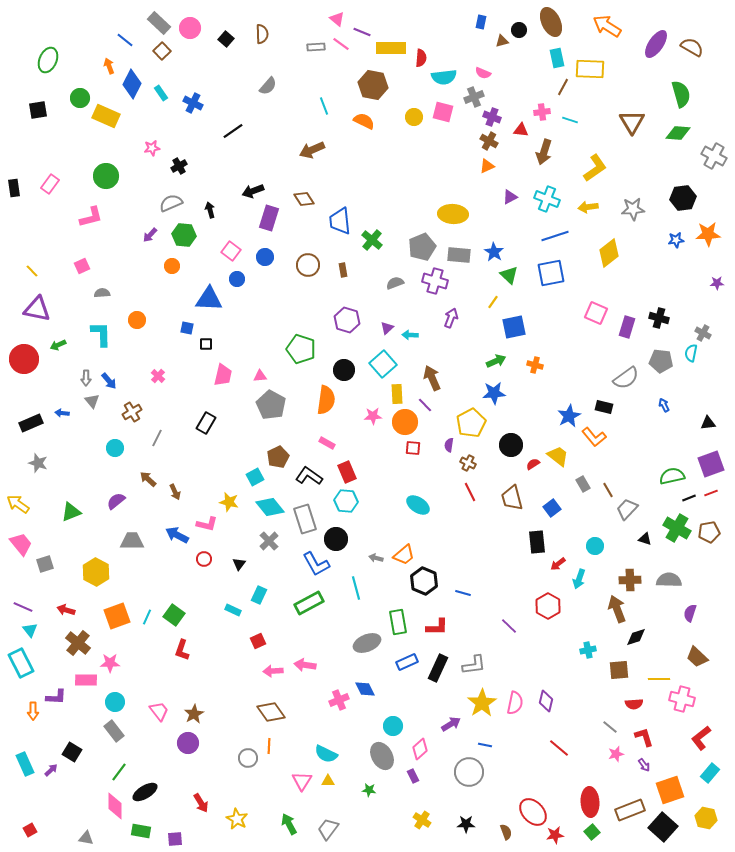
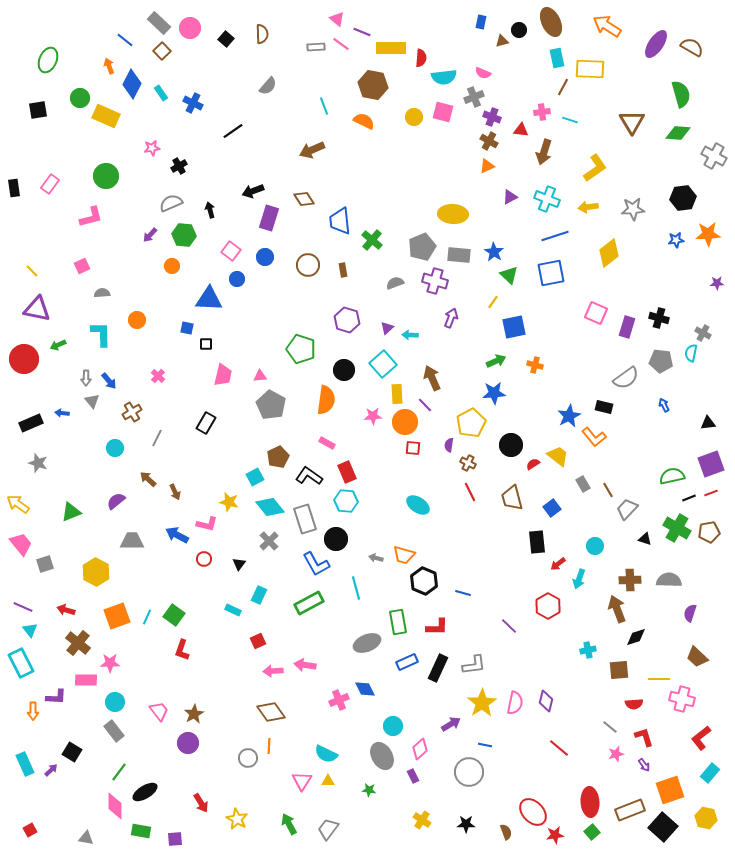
orange trapezoid at (404, 555): rotated 55 degrees clockwise
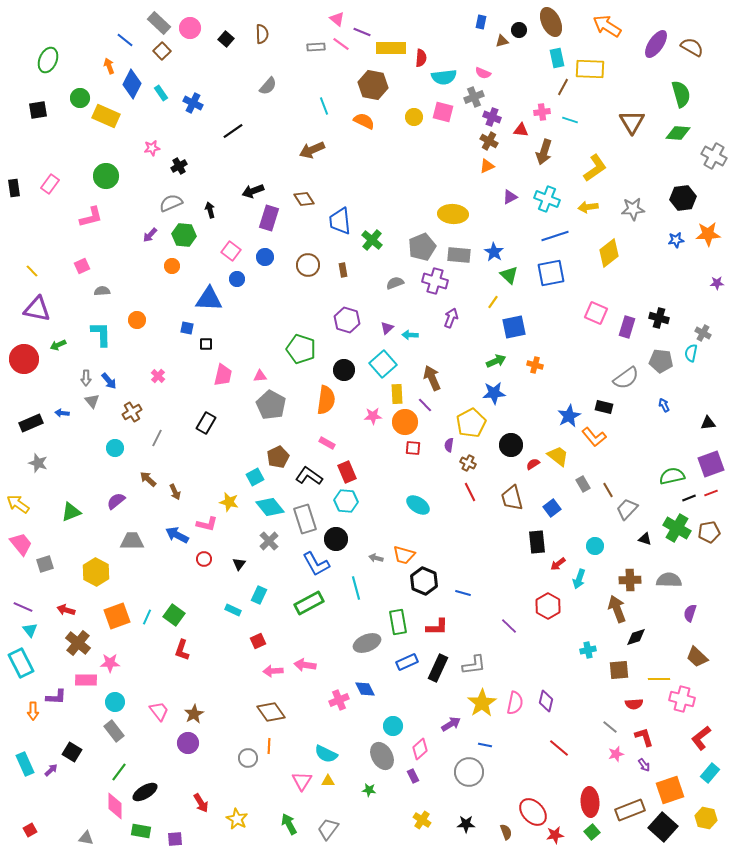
gray semicircle at (102, 293): moved 2 px up
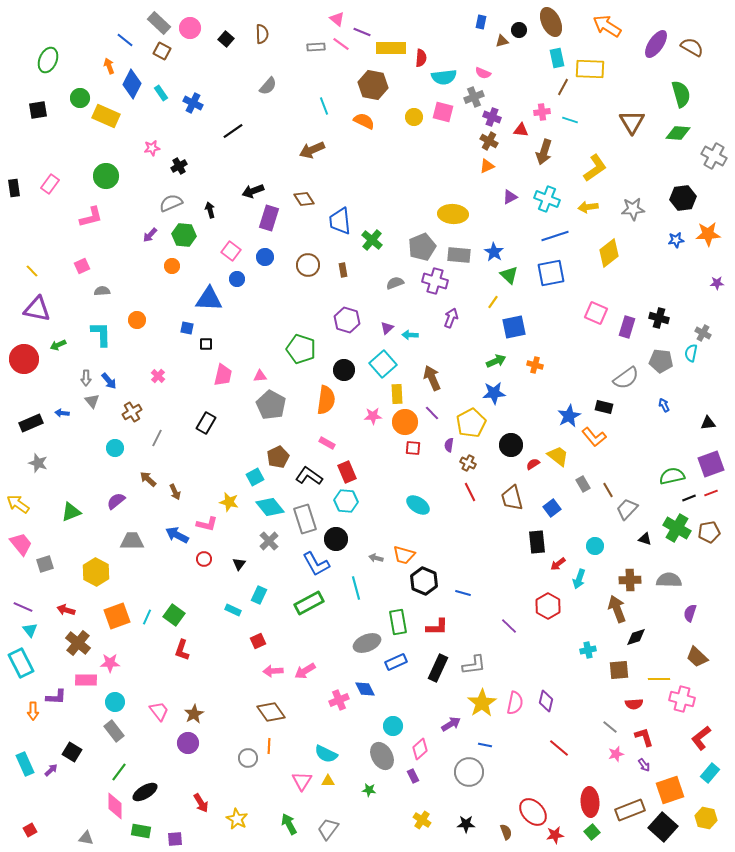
brown square at (162, 51): rotated 18 degrees counterclockwise
purple line at (425, 405): moved 7 px right, 8 px down
blue rectangle at (407, 662): moved 11 px left
pink arrow at (305, 665): moved 6 px down; rotated 40 degrees counterclockwise
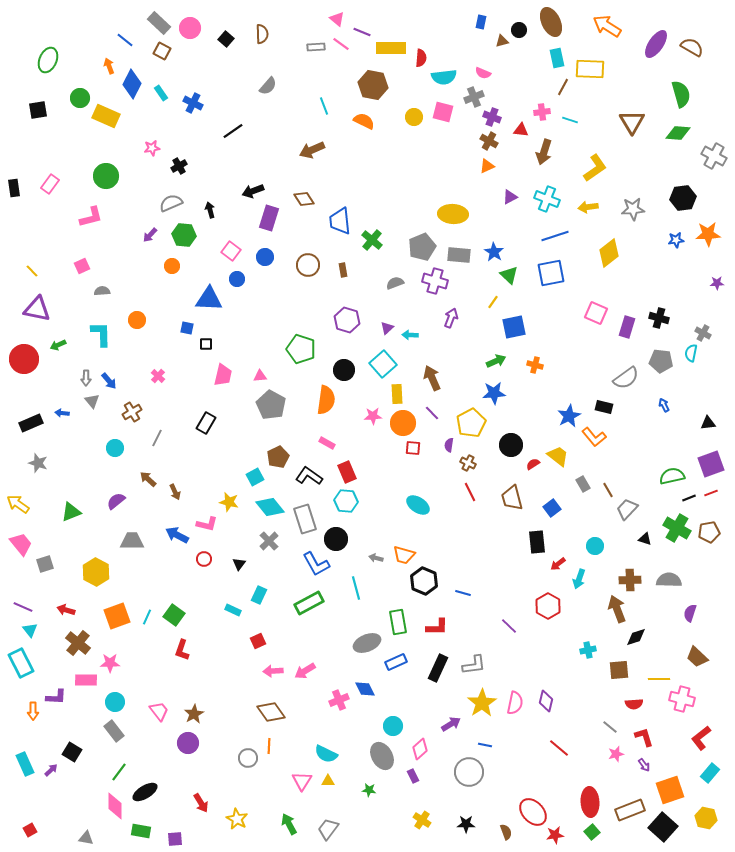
orange circle at (405, 422): moved 2 px left, 1 px down
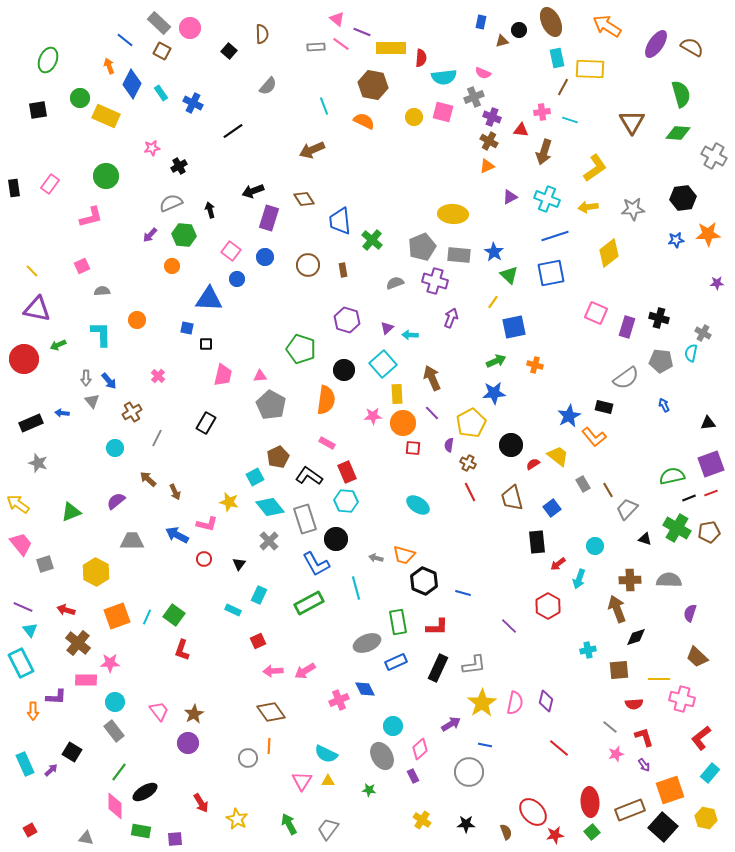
black square at (226, 39): moved 3 px right, 12 px down
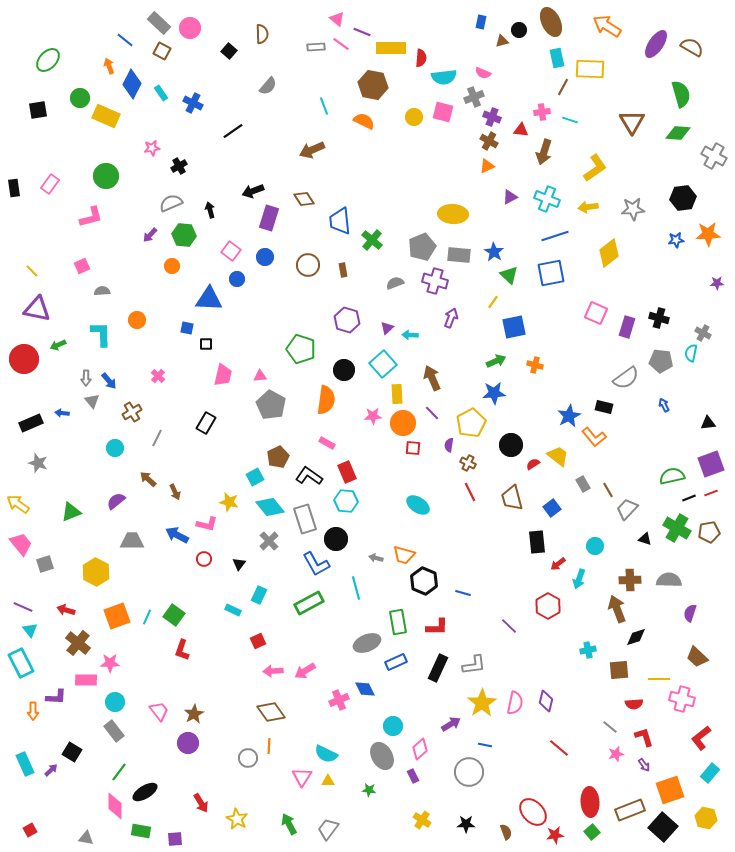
green ellipse at (48, 60): rotated 20 degrees clockwise
pink triangle at (302, 781): moved 4 px up
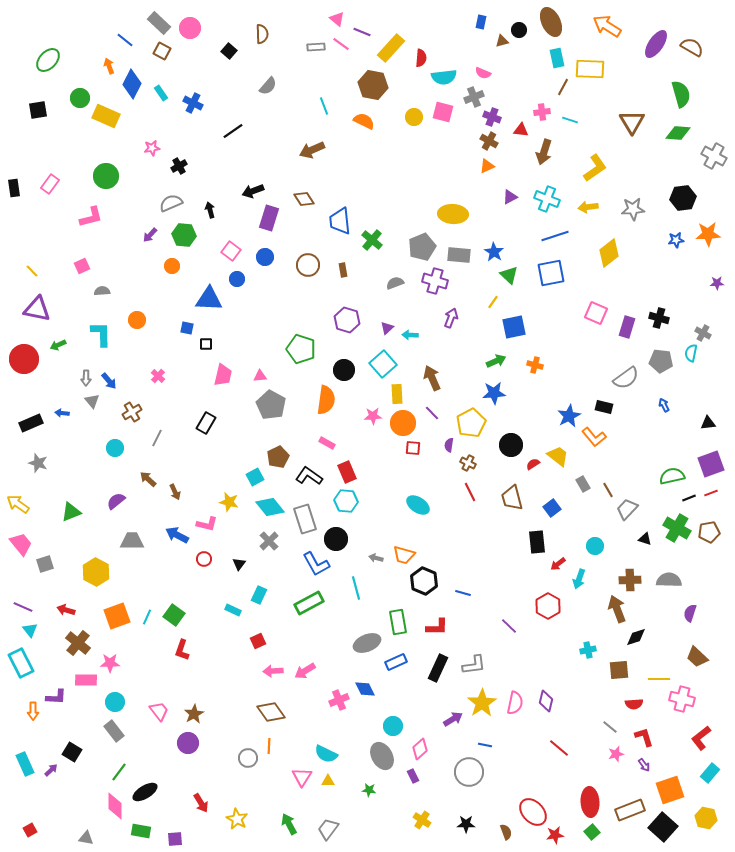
yellow rectangle at (391, 48): rotated 48 degrees counterclockwise
purple arrow at (451, 724): moved 2 px right, 5 px up
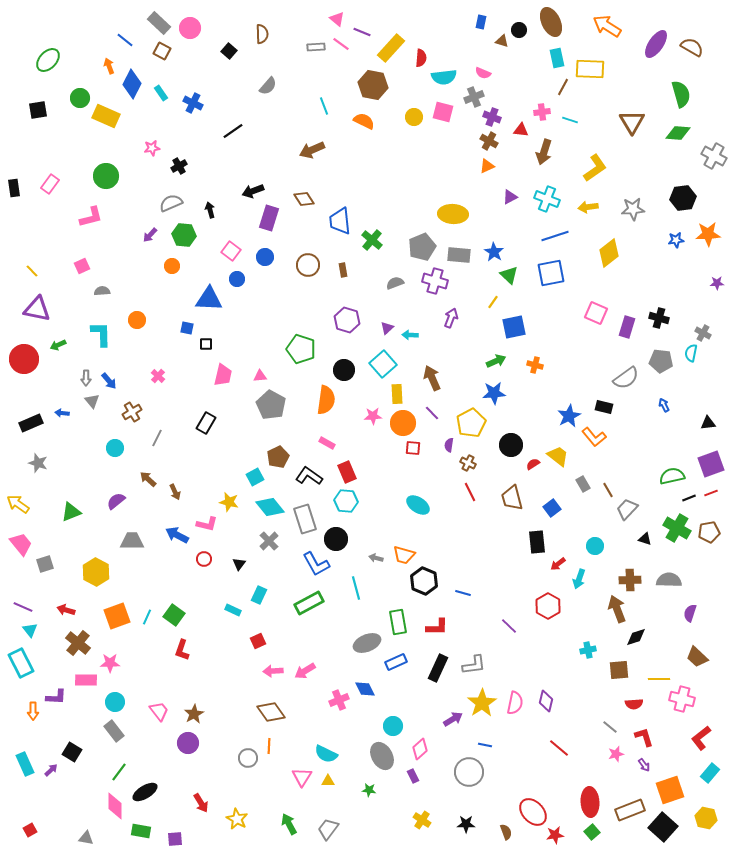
brown triangle at (502, 41): rotated 32 degrees clockwise
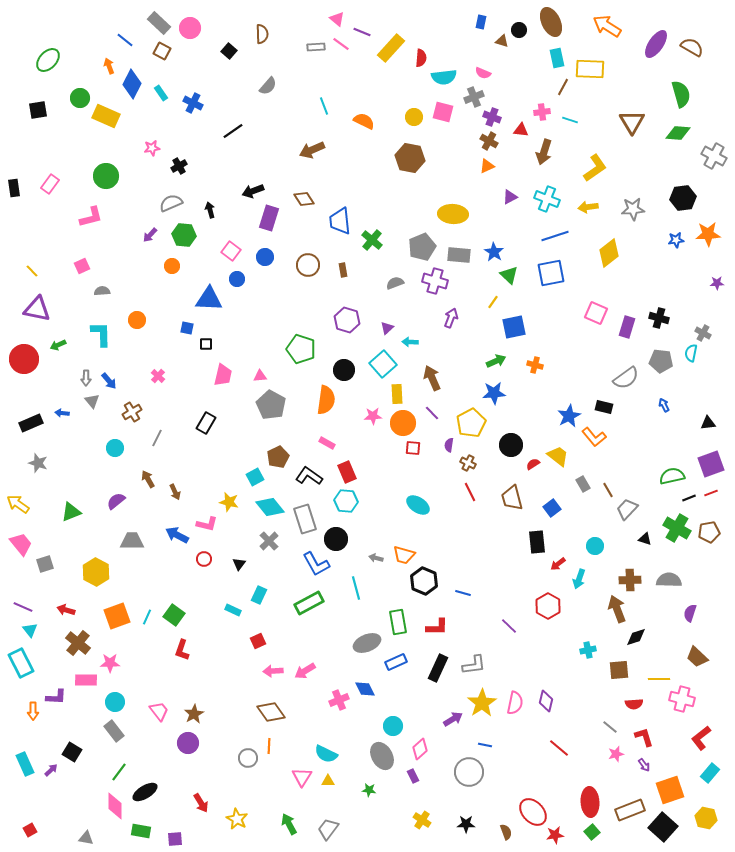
brown hexagon at (373, 85): moved 37 px right, 73 px down
cyan arrow at (410, 335): moved 7 px down
brown arrow at (148, 479): rotated 18 degrees clockwise
